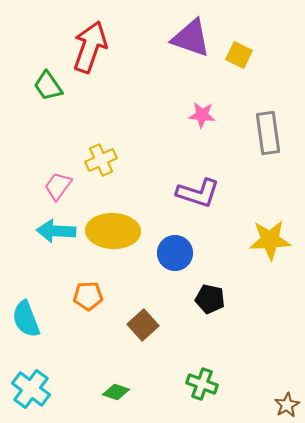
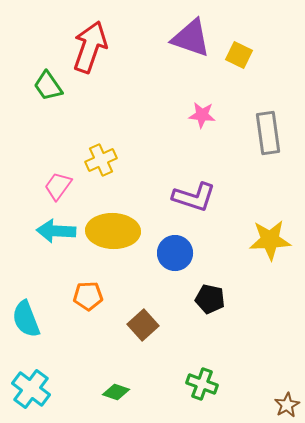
purple L-shape: moved 4 px left, 4 px down
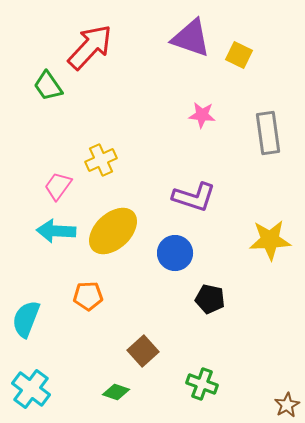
red arrow: rotated 24 degrees clockwise
yellow ellipse: rotated 45 degrees counterclockwise
cyan semicircle: rotated 42 degrees clockwise
brown square: moved 26 px down
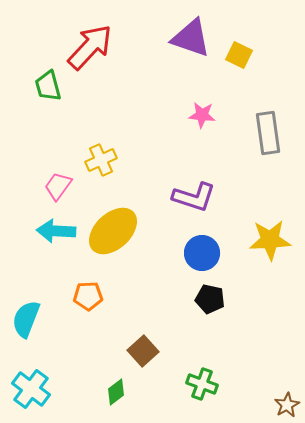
green trapezoid: rotated 20 degrees clockwise
blue circle: moved 27 px right
green diamond: rotated 56 degrees counterclockwise
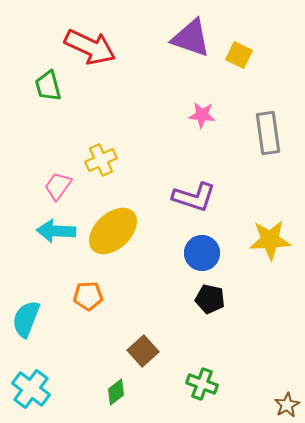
red arrow: rotated 72 degrees clockwise
